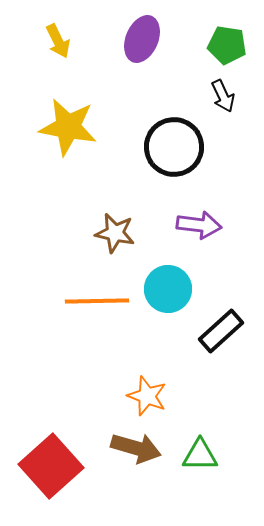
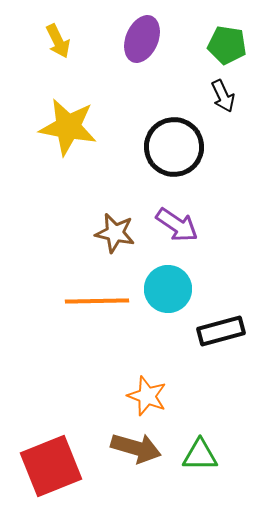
purple arrow: moved 22 px left; rotated 27 degrees clockwise
black rectangle: rotated 27 degrees clockwise
red square: rotated 20 degrees clockwise
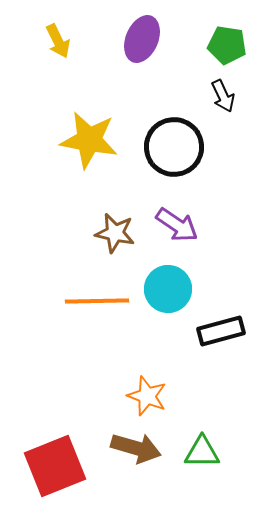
yellow star: moved 21 px right, 13 px down
green triangle: moved 2 px right, 3 px up
red square: moved 4 px right
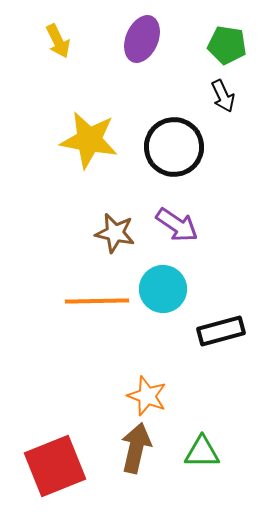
cyan circle: moved 5 px left
brown arrow: rotated 93 degrees counterclockwise
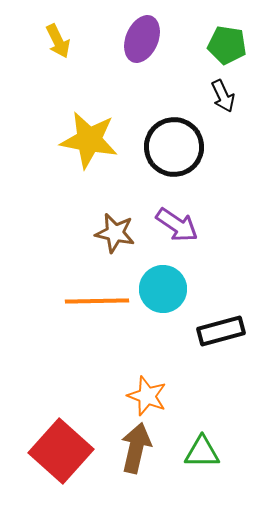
red square: moved 6 px right, 15 px up; rotated 26 degrees counterclockwise
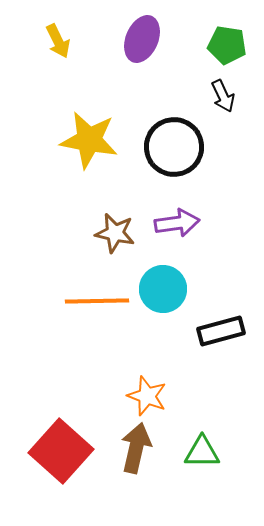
purple arrow: moved 2 px up; rotated 42 degrees counterclockwise
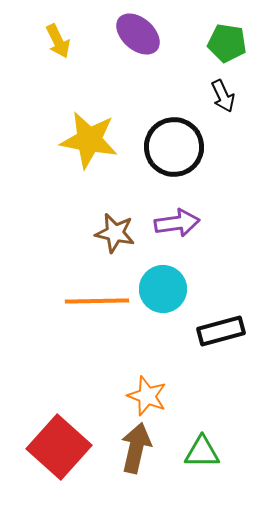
purple ellipse: moved 4 px left, 5 px up; rotated 72 degrees counterclockwise
green pentagon: moved 2 px up
red square: moved 2 px left, 4 px up
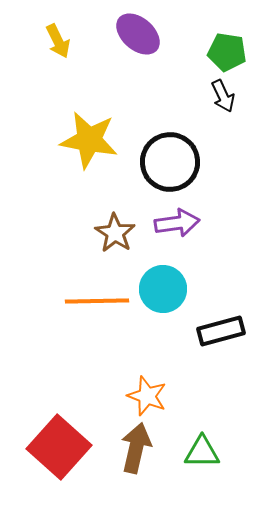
green pentagon: moved 9 px down
black circle: moved 4 px left, 15 px down
brown star: rotated 21 degrees clockwise
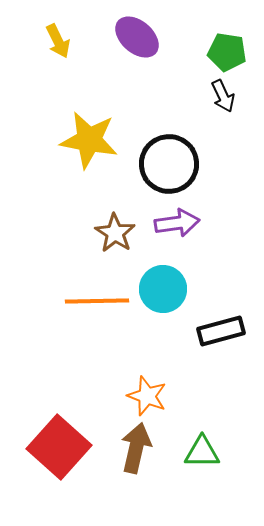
purple ellipse: moved 1 px left, 3 px down
black circle: moved 1 px left, 2 px down
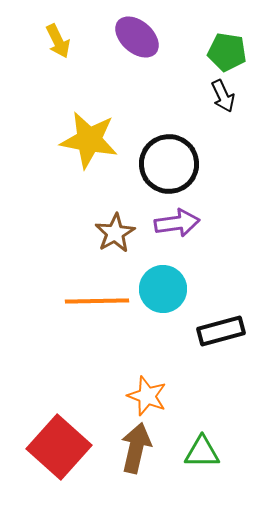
brown star: rotated 9 degrees clockwise
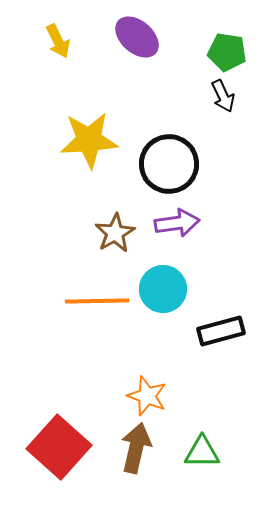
yellow star: rotated 14 degrees counterclockwise
